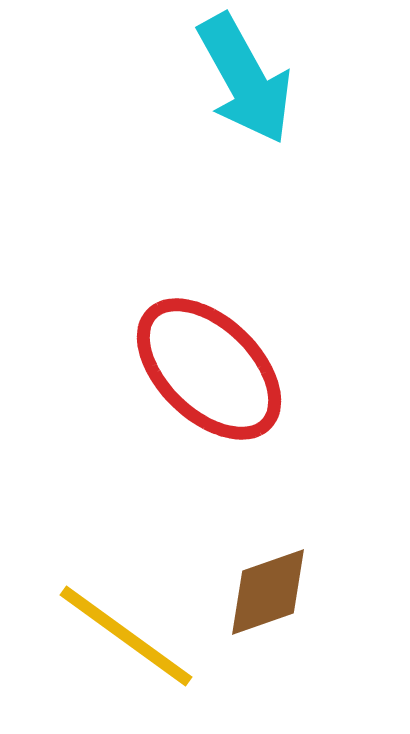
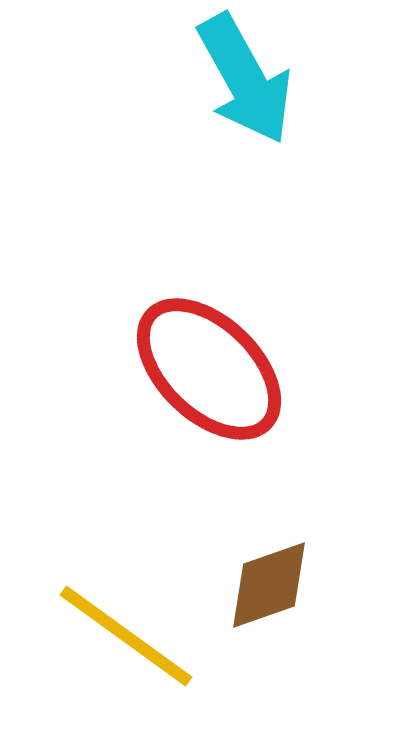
brown diamond: moved 1 px right, 7 px up
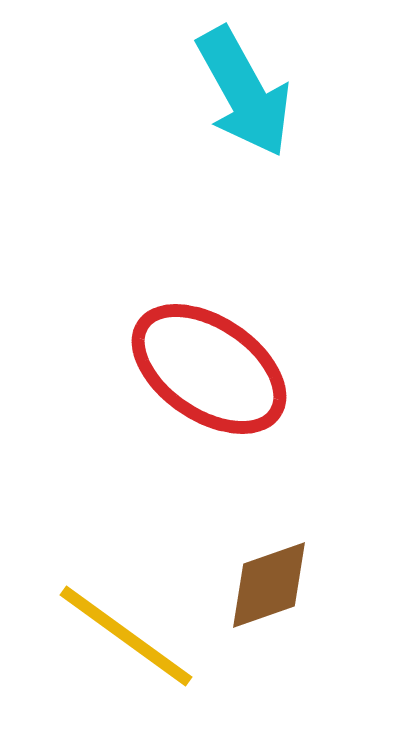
cyan arrow: moved 1 px left, 13 px down
red ellipse: rotated 10 degrees counterclockwise
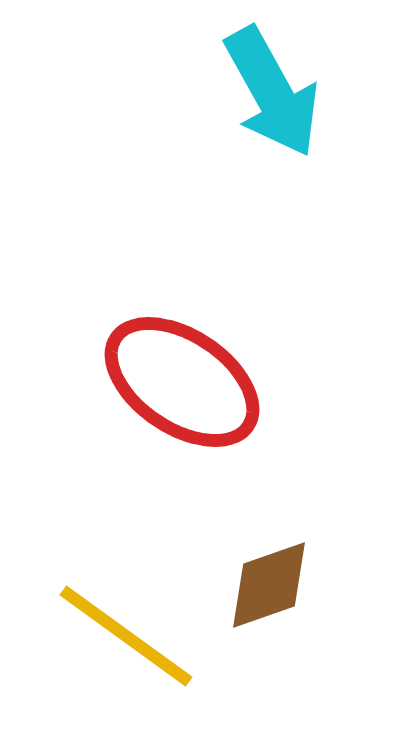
cyan arrow: moved 28 px right
red ellipse: moved 27 px left, 13 px down
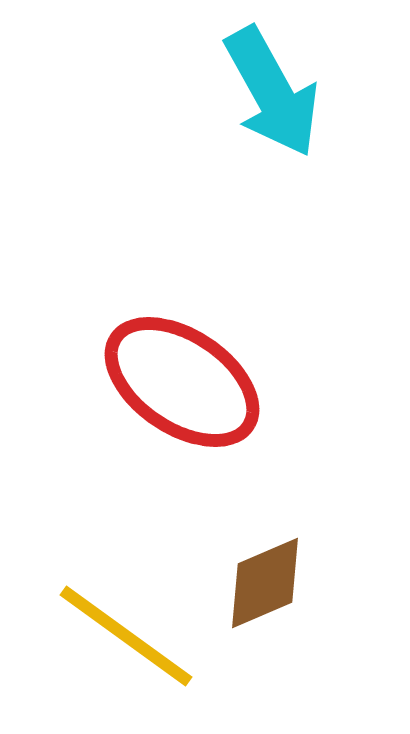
brown diamond: moved 4 px left, 2 px up; rotated 4 degrees counterclockwise
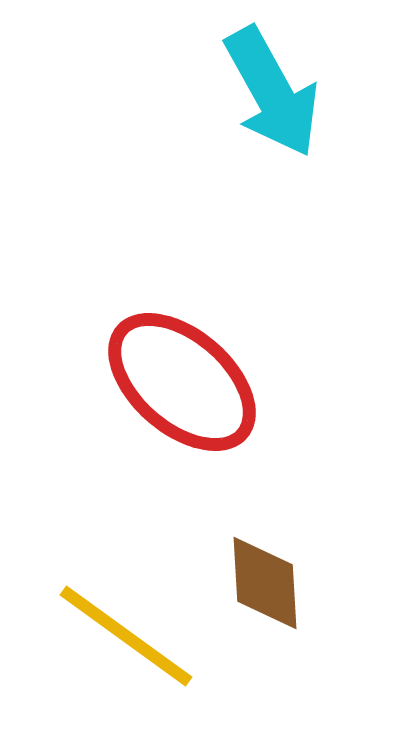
red ellipse: rotated 7 degrees clockwise
brown diamond: rotated 70 degrees counterclockwise
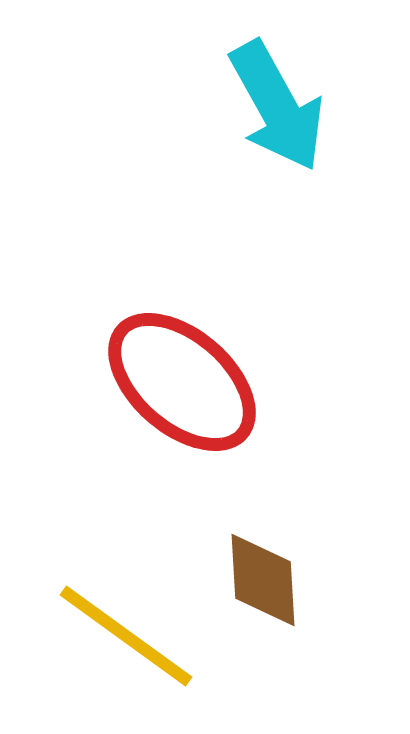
cyan arrow: moved 5 px right, 14 px down
brown diamond: moved 2 px left, 3 px up
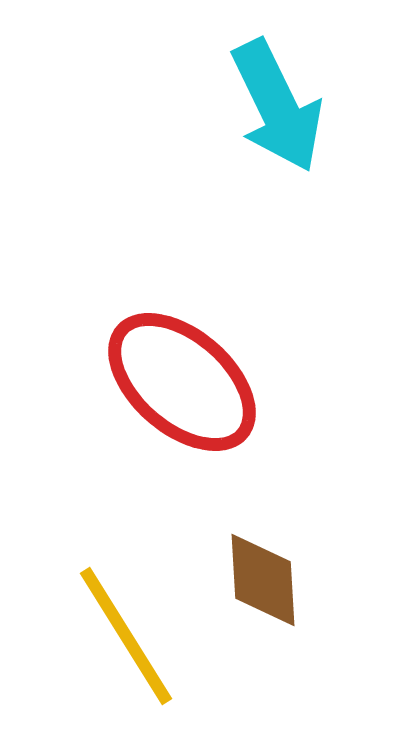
cyan arrow: rotated 3 degrees clockwise
yellow line: rotated 22 degrees clockwise
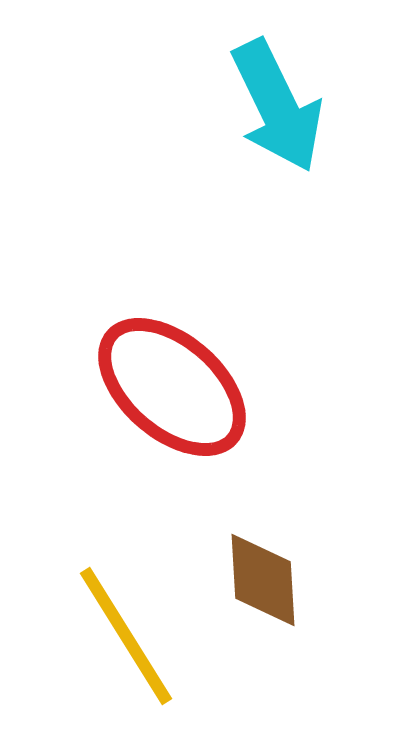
red ellipse: moved 10 px left, 5 px down
